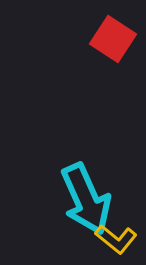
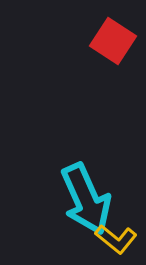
red square: moved 2 px down
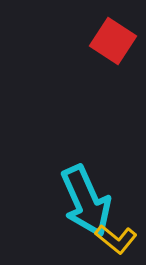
cyan arrow: moved 2 px down
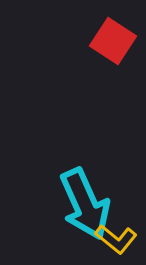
cyan arrow: moved 1 px left, 3 px down
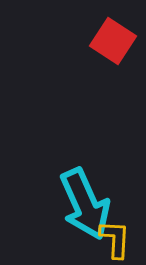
yellow L-shape: moved 1 px left; rotated 126 degrees counterclockwise
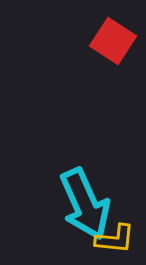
yellow L-shape: rotated 93 degrees clockwise
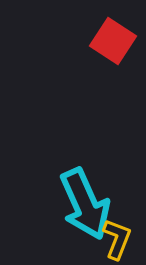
yellow L-shape: moved 2 px right; rotated 75 degrees counterclockwise
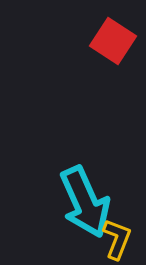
cyan arrow: moved 2 px up
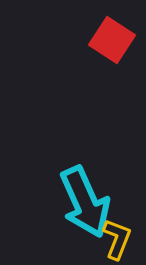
red square: moved 1 px left, 1 px up
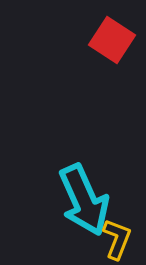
cyan arrow: moved 1 px left, 2 px up
